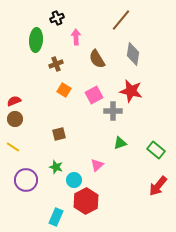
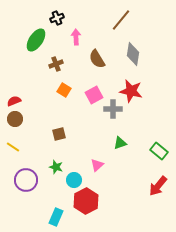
green ellipse: rotated 30 degrees clockwise
gray cross: moved 2 px up
green rectangle: moved 3 px right, 1 px down
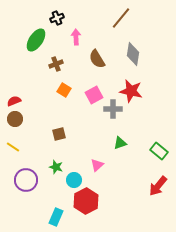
brown line: moved 2 px up
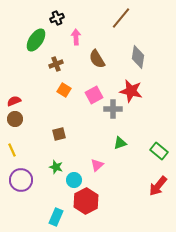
gray diamond: moved 5 px right, 3 px down
yellow line: moved 1 px left, 3 px down; rotated 32 degrees clockwise
purple circle: moved 5 px left
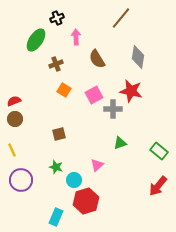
red hexagon: rotated 10 degrees clockwise
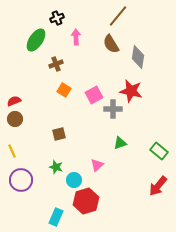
brown line: moved 3 px left, 2 px up
brown semicircle: moved 14 px right, 15 px up
yellow line: moved 1 px down
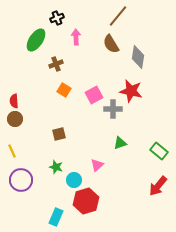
red semicircle: rotated 72 degrees counterclockwise
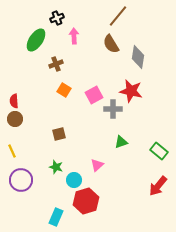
pink arrow: moved 2 px left, 1 px up
green triangle: moved 1 px right, 1 px up
